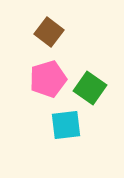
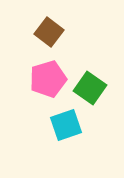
cyan square: rotated 12 degrees counterclockwise
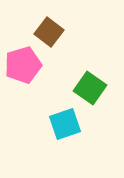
pink pentagon: moved 25 px left, 14 px up
cyan square: moved 1 px left, 1 px up
